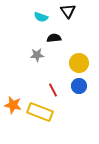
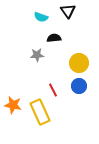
yellow rectangle: rotated 45 degrees clockwise
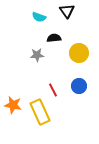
black triangle: moved 1 px left
cyan semicircle: moved 2 px left
yellow circle: moved 10 px up
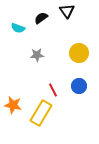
cyan semicircle: moved 21 px left, 11 px down
black semicircle: moved 13 px left, 20 px up; rotated 32 degrees counterclockwise
yellow rectangle: moved 1 px right, 1 px down; rotated 55 degrees clockwise
